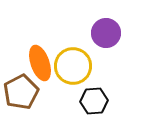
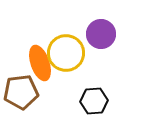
purple circle: moved 5 px left, 1 px down
yellow circle: moved 7 px left, 13 px up
brown pentagon: rotated 20 degrees clockwise
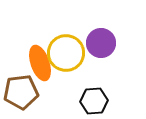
purple circle: moved 9 px down
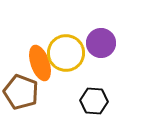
brown pentagon: rotated 28 degrees clockwise
black hexagon: rotated 8 degrees clockwise
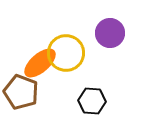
purple circle: moved 9 px right, 10 px up
orange ellipse: rotated 68 degrees clockwise
black hexagon: moved 2 px left
